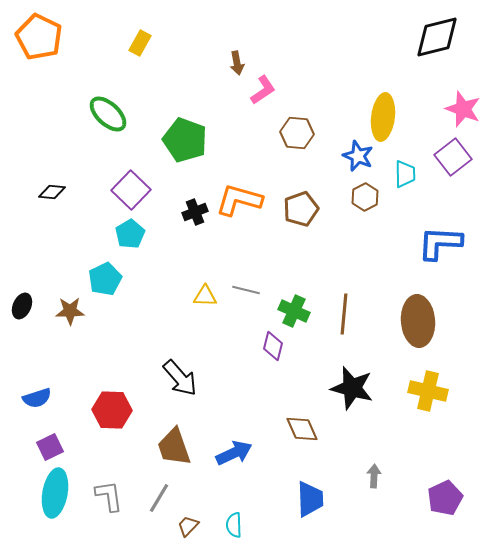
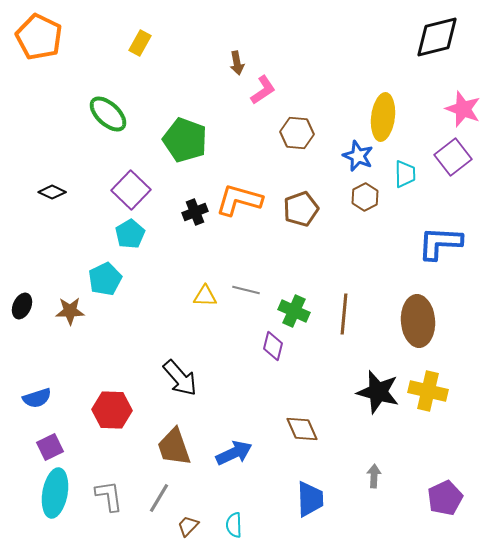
black diamond at (52, 192): rotated 20 degrees clockwise
black star at (352, 388): moved 26 px right, 4 px down
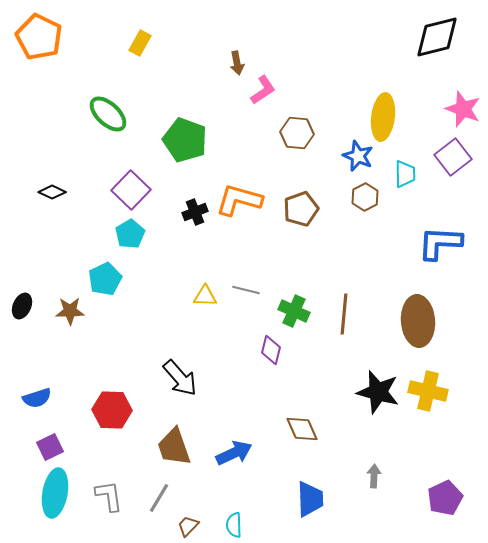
purple diamond at (273, 346): moved 2 px left, 4 px down
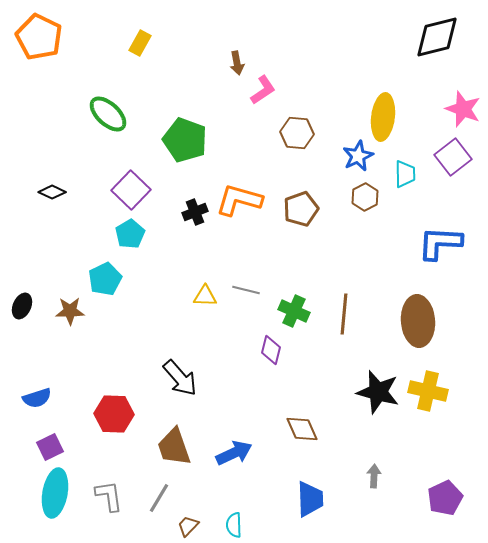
blue star at (358, 156): rotated 24 degrees clockwise
red hexagon at (112, 410): moved 2 px right, 4 px down
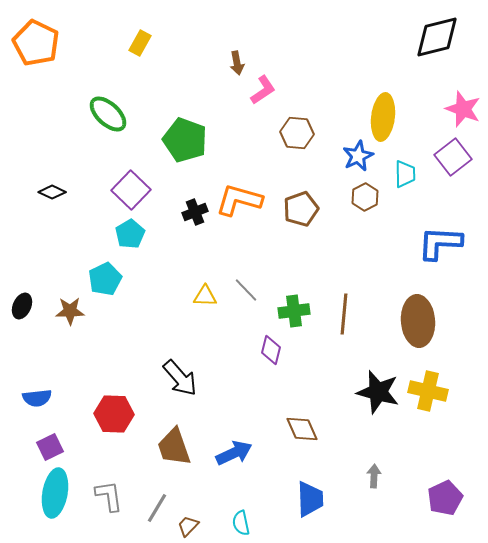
orange pentagon at (39, 37): moved 3 px left, 6 px down
gray line at (246, 290): rotated 32 degrees clockwise
green cross at (294, 311): rotated 32 degrees counterclockwise
blue semicircle at (37, 398): rotated 12 degrees clockwise
gray line at (159, 498): moved 2 px left, 10 px down
cyan semicircle at (234, 525): moved 7 px right, 2 px up; rotated 10 degrees counterclockwise
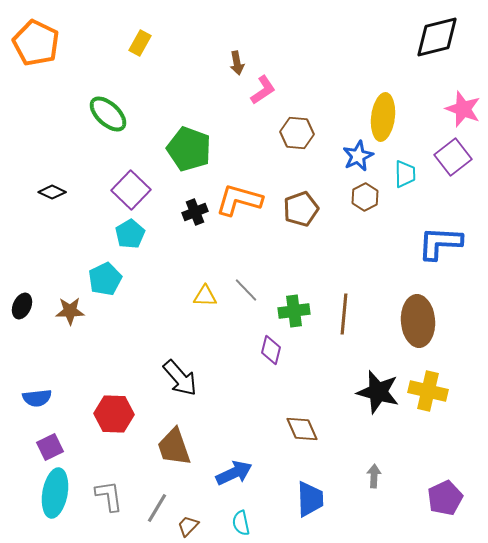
green pentagon at (185, 140): moved 4 px right, 9 px down
blue arrow at (234, 453): moved 20 px down
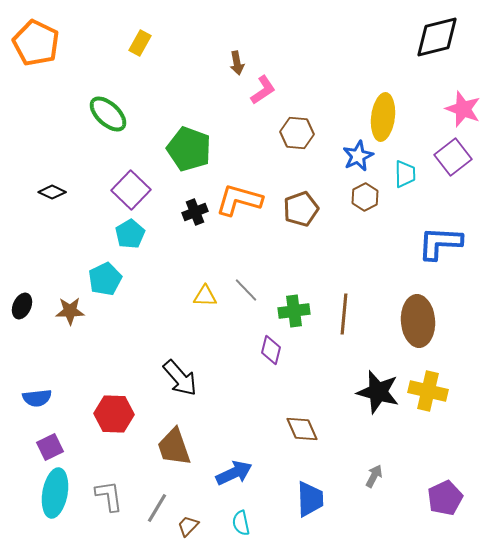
gray arrow at (374, 476): rotated 25 degrees clockwise
